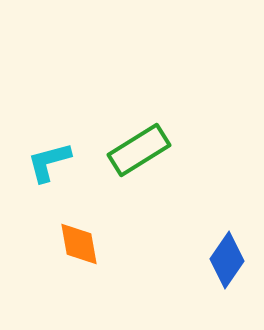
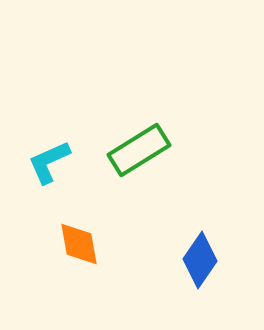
cyan L-shape: rotated 9 degrees counterclockwise
blue diamond: moved 27 px left
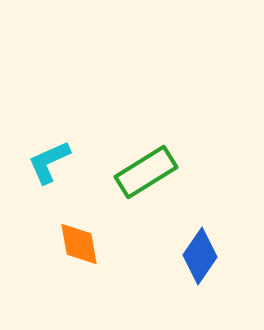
green rectangle: moved 7 px right, 22 px down
blue diamond: moved 4 px up
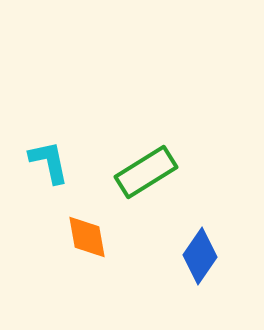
cyan L-shape: rotated 102 degrees clockwise
orange diamond: moved 8 px right, 7 px up
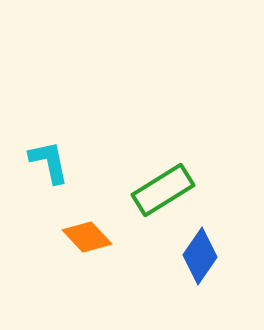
green rectangle: moved 17 px right, 18 px down
orange diamond: rotated 33 degrees counterclockwise
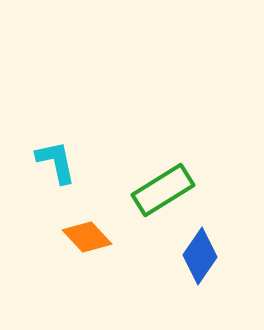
cyan L-shape: moved 7 px right
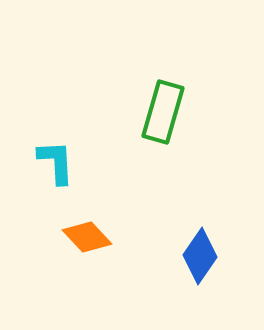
cyan L-shape: rotated 9 degrees clockwise
green rectangle: moved 78 px up; rotated 42 degrees counterclockwise
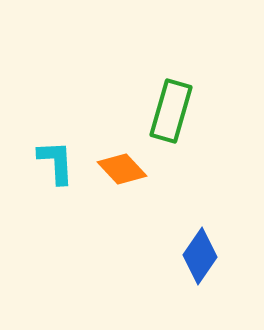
green rectangle: moved 8 px right, 1 px up
orange diamond: moved 35 px right, 68 px up
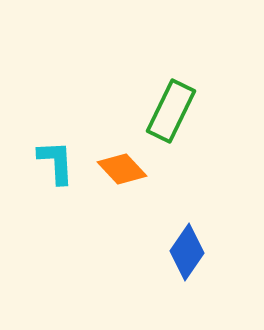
green rectangle: rotated 10 degrees clockwise
blue diamond: moved 13 px left, 4 px up
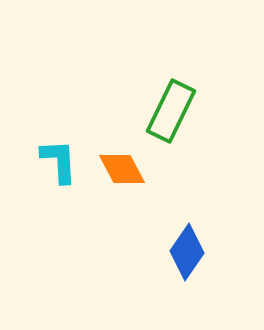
cyan L-shape: moved 3 px right, 1 px up
orange diamond: rotated 15 degrees clockwise
